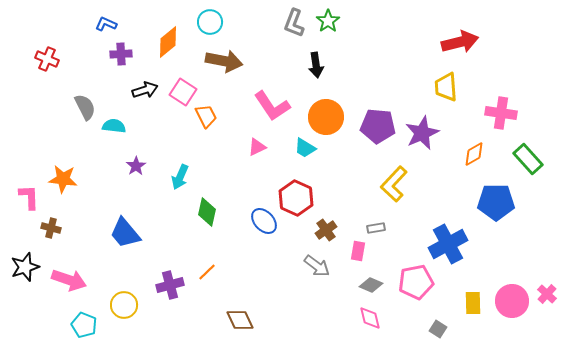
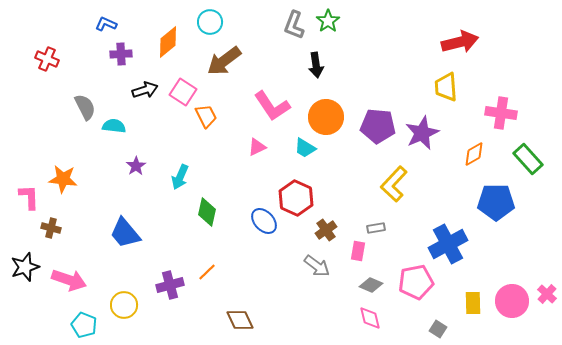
gray L-shape at (294, 23): moved 2 px down
brown arrow at (224, 61): rotated 132 degrees clockwise
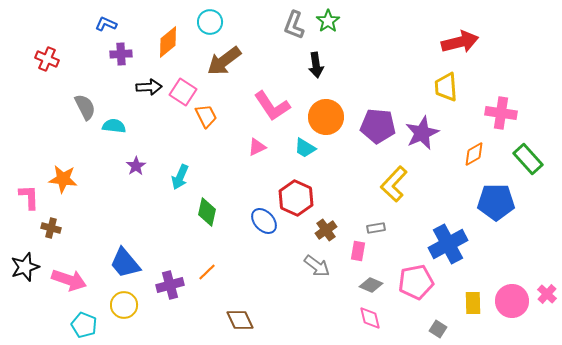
black arrow at (145, 90): moved 4 px right, 3 px up; rotated 15 degrees clockwise
blue trapezoid at (125, 233): moved 30 px down
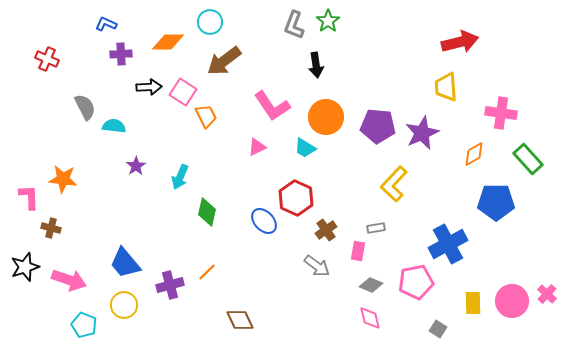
orange diamond at (168, 42): rotated 40 degrees clockwise
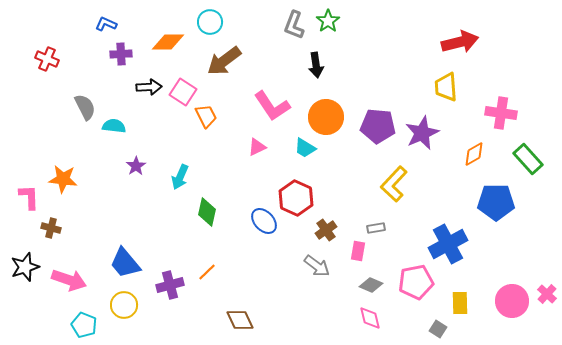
yellow rectangle at (473, 303): moved 13 px left
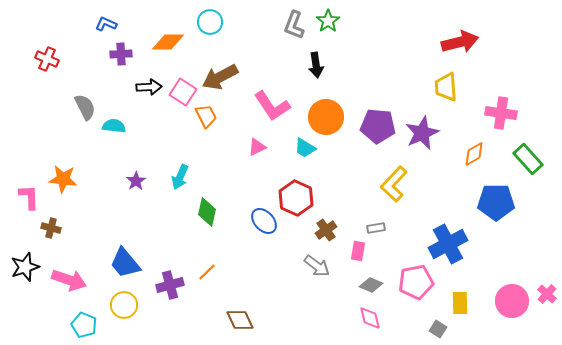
brown arrow at (224, 61): moved 4 px left, 16 px down; rotated 9 degrees clockwise
purple star at (136, 166): moved 15 px down
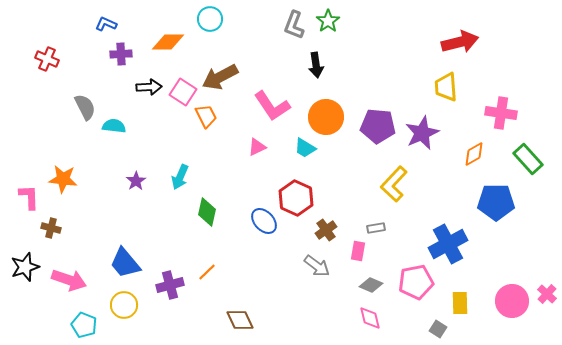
cyan circle at (210, 22): moved 3 px up
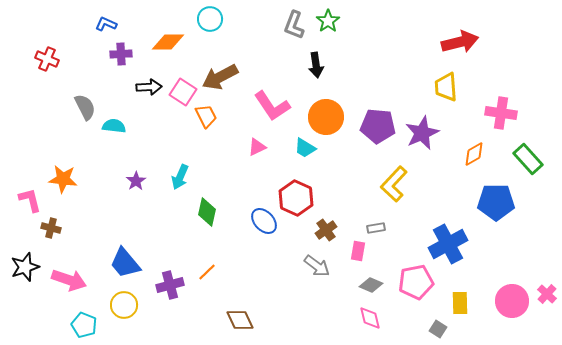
pink L-shape at (29, 197): moved 1 px right, 3 px down; rotated 12 degrees counterclockwise
